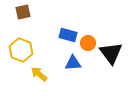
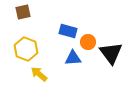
blue rectangle: moved 4 px up
orange circle: moved 1 px up
yellow hexagon: moved 5 px right, 1 px up
blue triangle: moved 5 px up
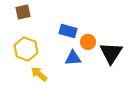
black triangle: rotated 10 degrees clockwise
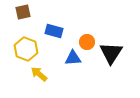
blue rectangle: moved 14 px left
orange circle: moved 1 px left
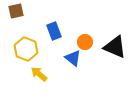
brown square: moved 7 px left, 1 px up
blue rectangle: rotated 54 degrees clockwise
orange circle: moved 2 px left
black triangle: moved 4 px right, 6 px up; rotated 40 degrees counterclockwise
blue triangle: rotated 42 degrees clockwise
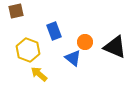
yellow hexagon: moved 2 px right, 1 px down
